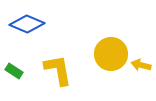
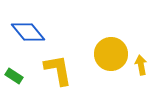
blue diamond: moved 1 px right, 8 px down; rotated 28 degrees clockwise
yellow arrow: rotated 66 degrees clockwise
green rectangle: moved 5 px down
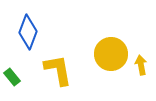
blue diamond: rotated 60 degrees clockwise
green rectangle: moved 2 px left, 1 px down; rotated 18 degrees clockwise
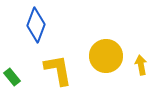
blue diamond: moved 8 px right, 7 px up
yellow circle: moved 5 px left, 2 px down
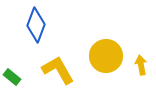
yellow L-shape: rotated 20 degrees counterclockwise
green rectangle: rotated 12 degrees counterclockwise
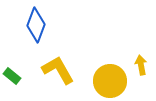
yellow circle: moved 4 px right, 25 px down
green rectangle: moved 1 px up
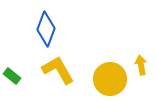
blue diamond: moved 10 px right, 4 px down
yellow circle: moved 2 px up
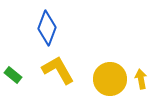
blue diamond: moved 1 px right, 1 px up
yellow arrow: moved 14 px down
green rectangle: moved 1 px right, 1 px up
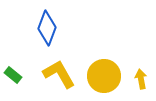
yellow L-shape: moved 1 px right, 4 px down
yellow circle: moved 6 px left, 3 px up
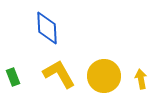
blue diamond: rotated 24 degrees counterclockwise
green rectangle: moved 2 px down; rotated 30 degrees clockwise
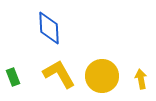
blue diamond: moved 2 px right
yellow circle: moved 2 px left
